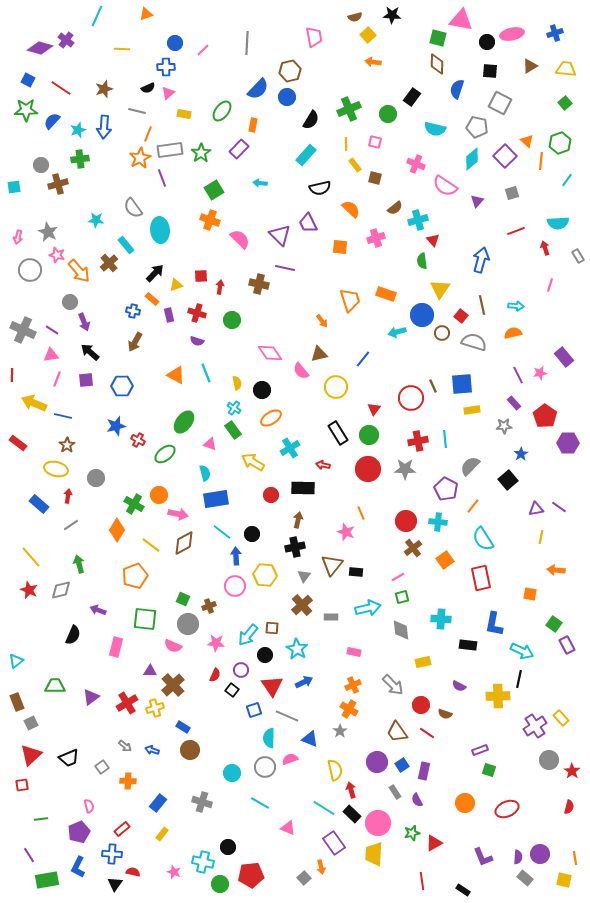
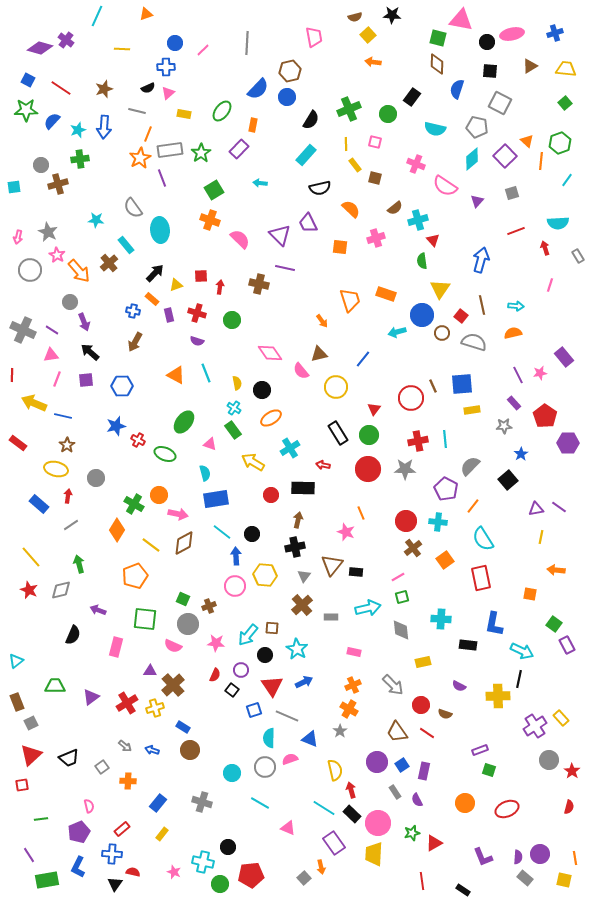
pink star at (57, 255): rotated 14 degrees clockwise
green ellipse at (165, 454): rotated 60 degrees clockwise
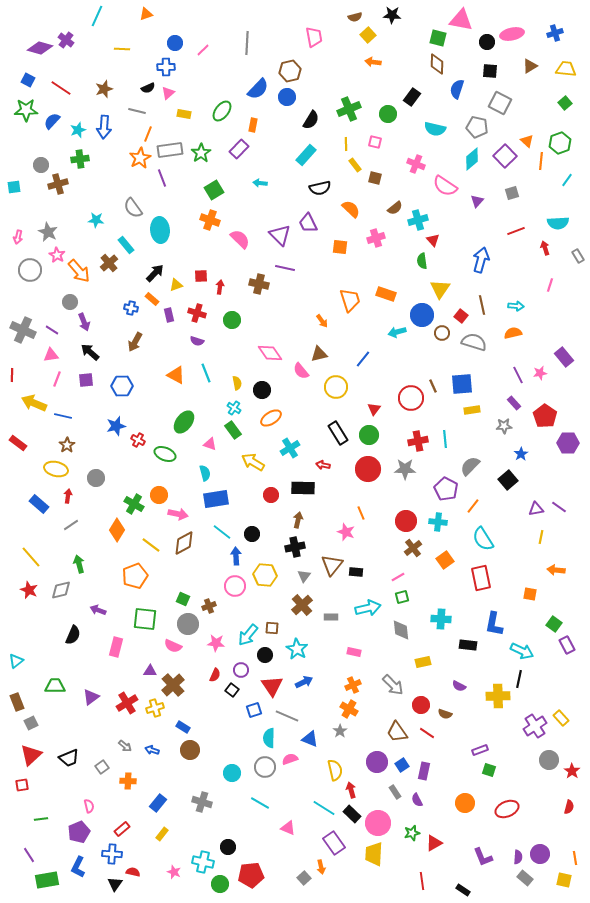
blue cross at (133, 311): moved 2 px left, 3 px up
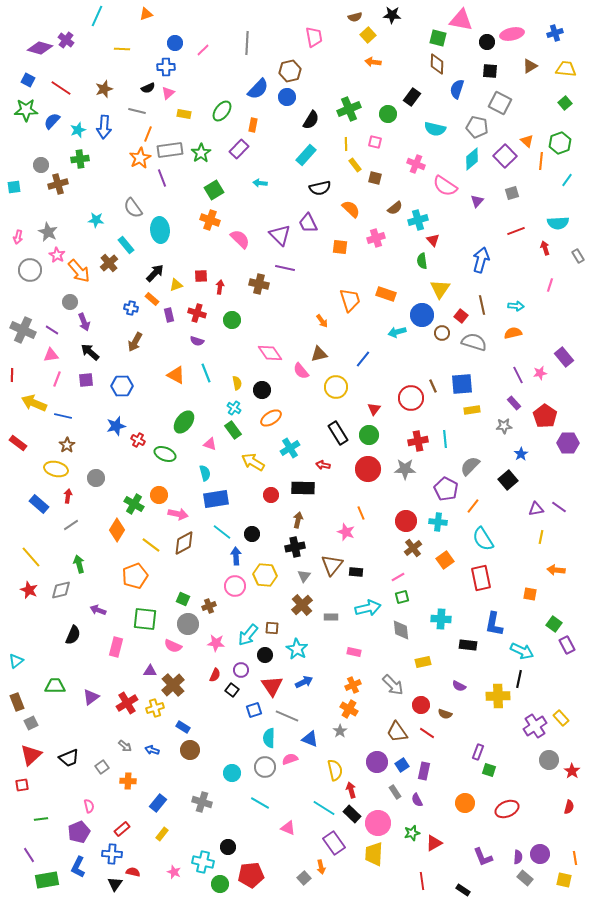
purple rectangle at (480, 750): moved 2 px left, 2 px down; rotated 49 degrees counterclockwise
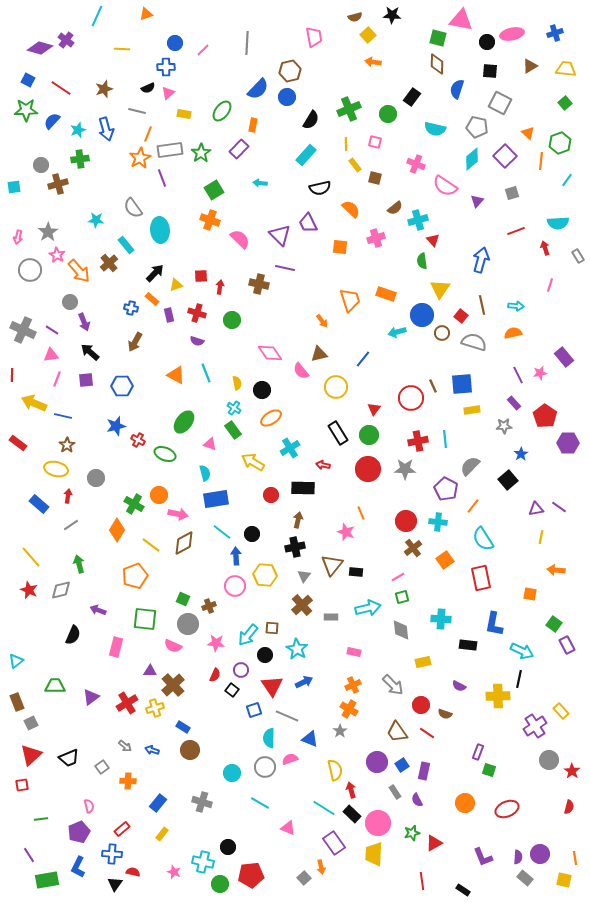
blue arrow at (104, 127): moved 2 px right, 2 px down; rotated 20 degrees counterclockwise
orange triangle at (527, 141): moved 1 px right, 8 px up
gray star at (48, 232): rotated 12 degrees clockwise
yellow rectangle at (561, 718): moved 7 px up
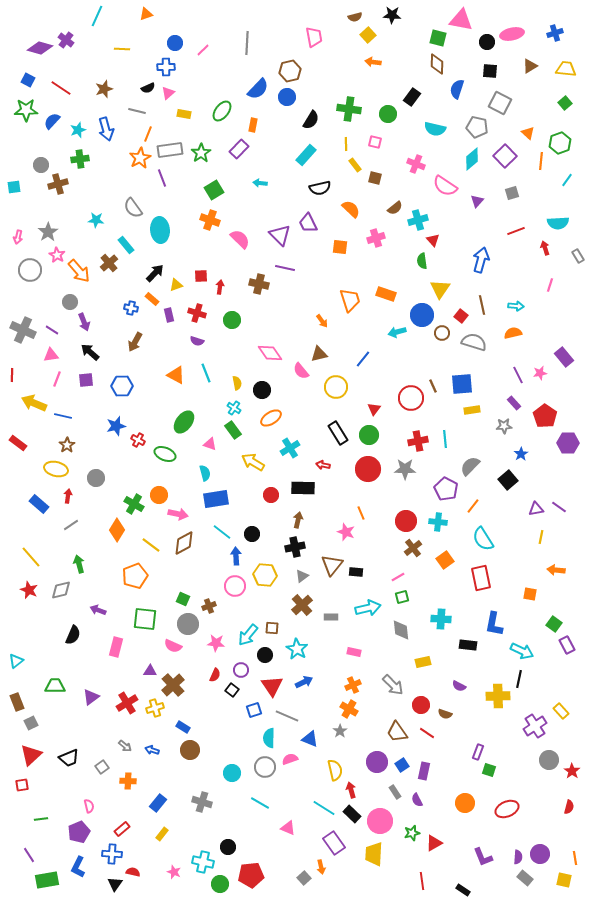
green cross at (349, 109): rotated 30 degrees clockwise
gray triangle at (304, 576): moved 2 px left; rotated 16 degrees clockwise
pink circle at (378, 823): moved 2 px right, 2 px up
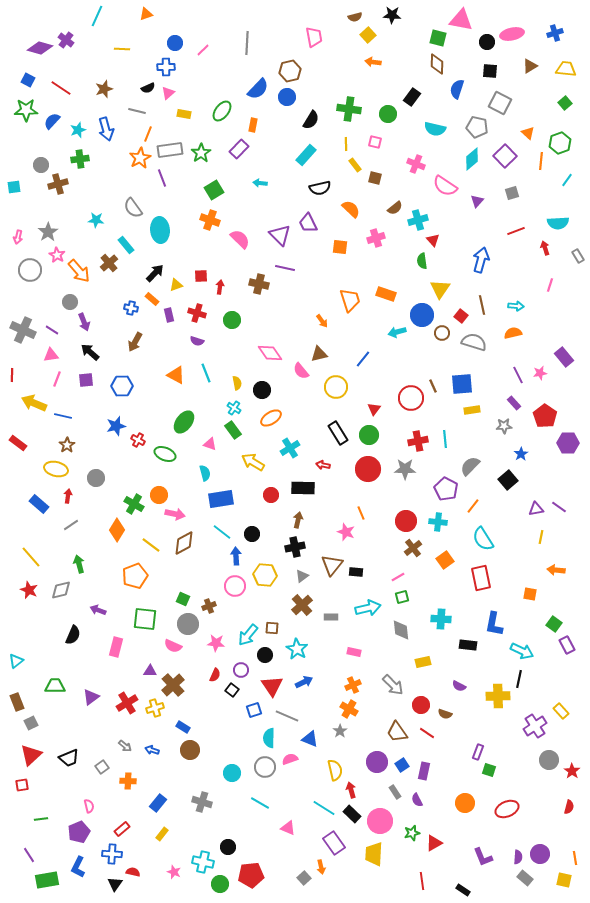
blue rectangle at (216, 499): moved 5 px right
pink arrow at (178, 514): moved 3 px left
